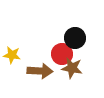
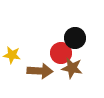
red circle: moved 1 px left, 1 px up
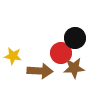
yellow star: moved 1 px right, 1 px down
brown star: moved 2 px right; rotated 15 degrees counterclockwise
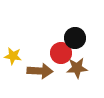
brown star: moved 3 px right
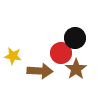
brown star: moved 1 px left, 1 px down; rotated 30 degrees counterclockwise
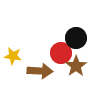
black circle: moved 1 px right
brown star: moved 3 px up
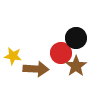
brown arrow: moved 4 px left, 2 px up
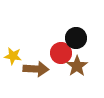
brown star: moved 1 px right
